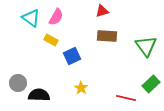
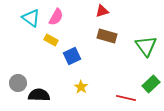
brown rectangle: rotated 12 degrees clockwise
yellow star: moved 1 px up
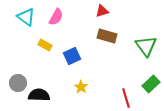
cyan triangle: moved 5 px left, 1 px up
yellow rectangle: moved 6 px left, 5 px down
red line: rotated 60 degrees clockwise
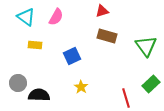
yellow rectangle: moved 10 px left; rotated 24 degrees counterclockwise
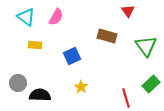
red triangle: moved 26 px right; rotated 48 degrees counterclockwise
black semicircle: moved 1 px right
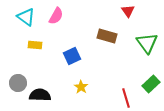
pink semicircle: moved 1 px up
green triangle: moved 1 px right, 3 px up
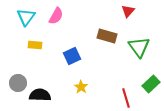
red triangle: rotated 16 degrees clockwise
cyan triangle: rotated 30 degrees clockwise
green triangle: moved 8 px left, 4 px down
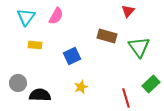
yellow star: rotated 16 degrees clockwise
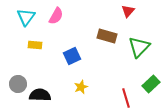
green triangle: rotated 20 degrees clockwise
gray circle: moved 1 px down
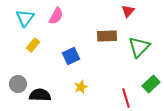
cyan triangle: moved 1 px left, 1 px down
brown rectangle: rotated 18 degrees counterclockwise
yellow rectangle: moved 2 px left; rotated 56 degrees counterclockwise
blue square: moved 1 px left
